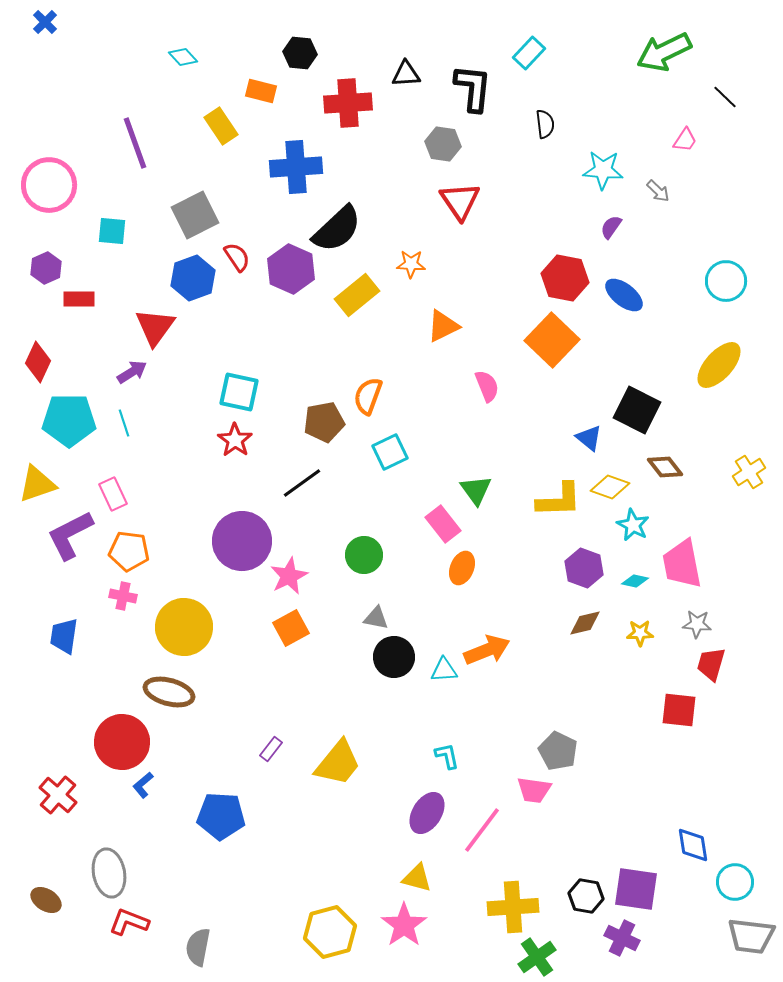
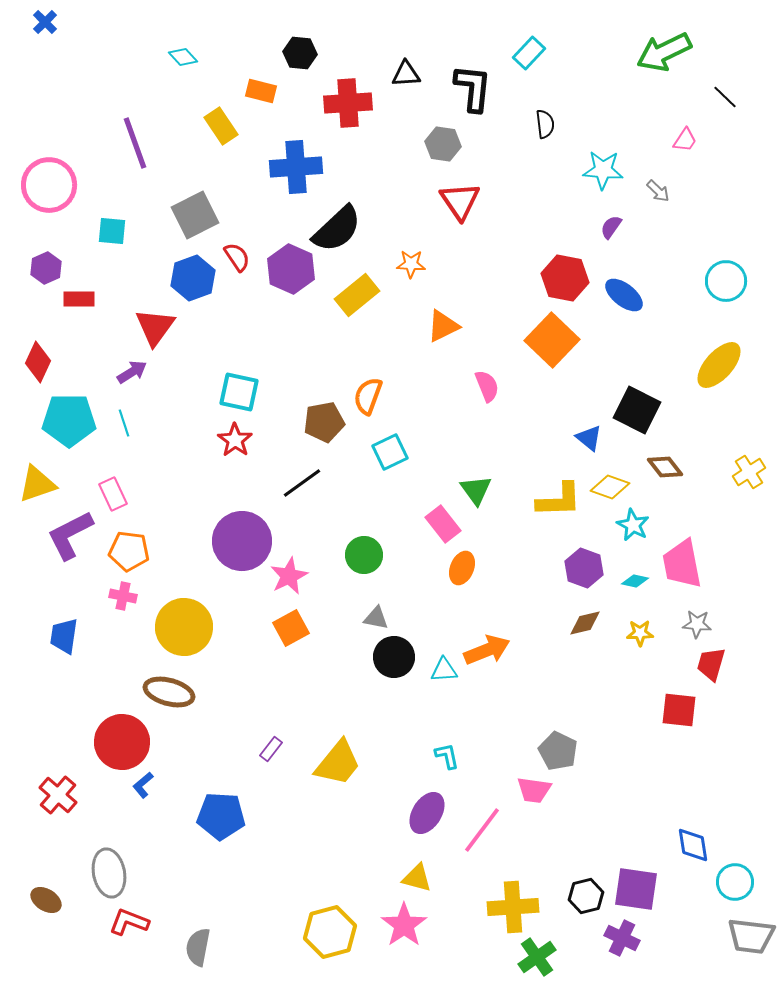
black hexagon at (586, 896): rotated 24 degrees counterclockwise
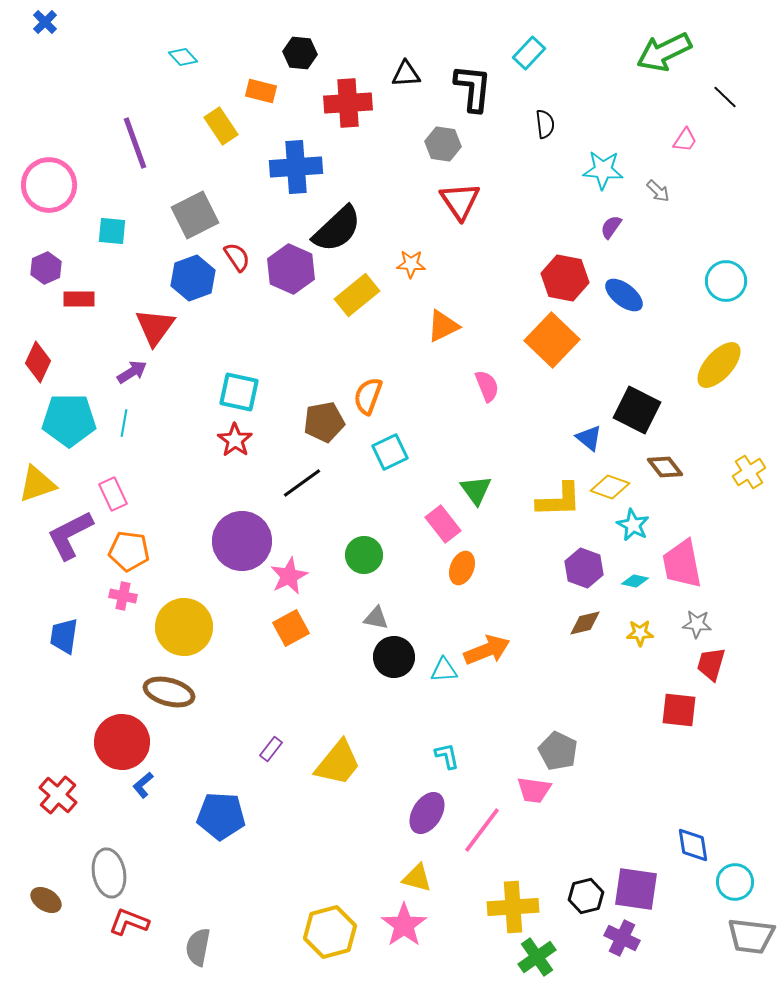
cyan line at (124, 423): rotated 28 degrees clockwise
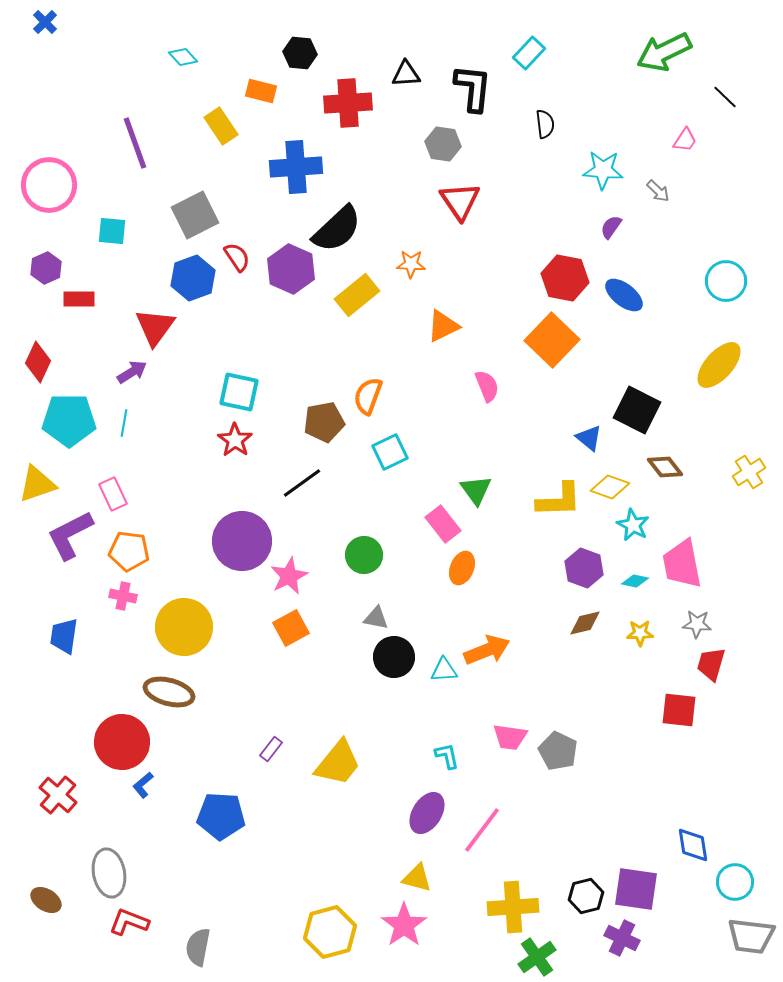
pink trapezoid at (534, 790): moved 24 px left, 53 px up
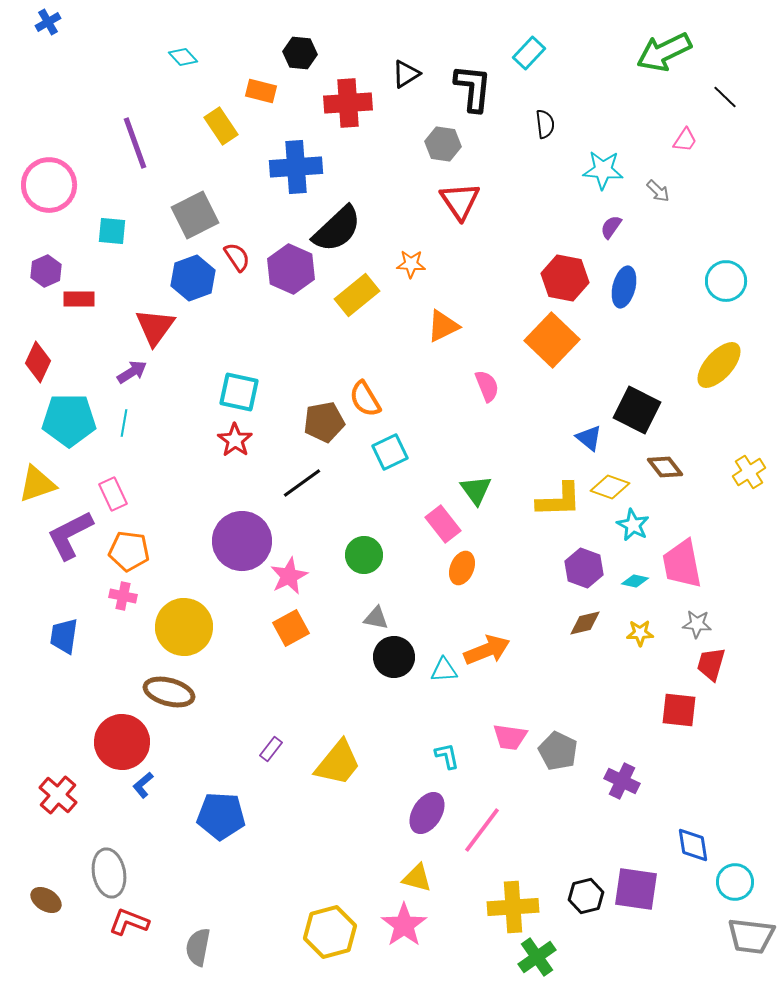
blue cross at (45, 22): moved 3 px right; rotated 15 degrees clockwise
black triangle at (406, 74): rotated 28 degrees counterclockwise
purple hexagon at (46, 268): moved 3 px down
blue ellipse at (624, 295): moved 8 px up; rotated 66 degrees clockwise
orange semicircle at (368, 396): moved 3 px left, 3 px down; rotated 51 degrees counterclockwise
purple cross at (622, 938): moved 157 px up
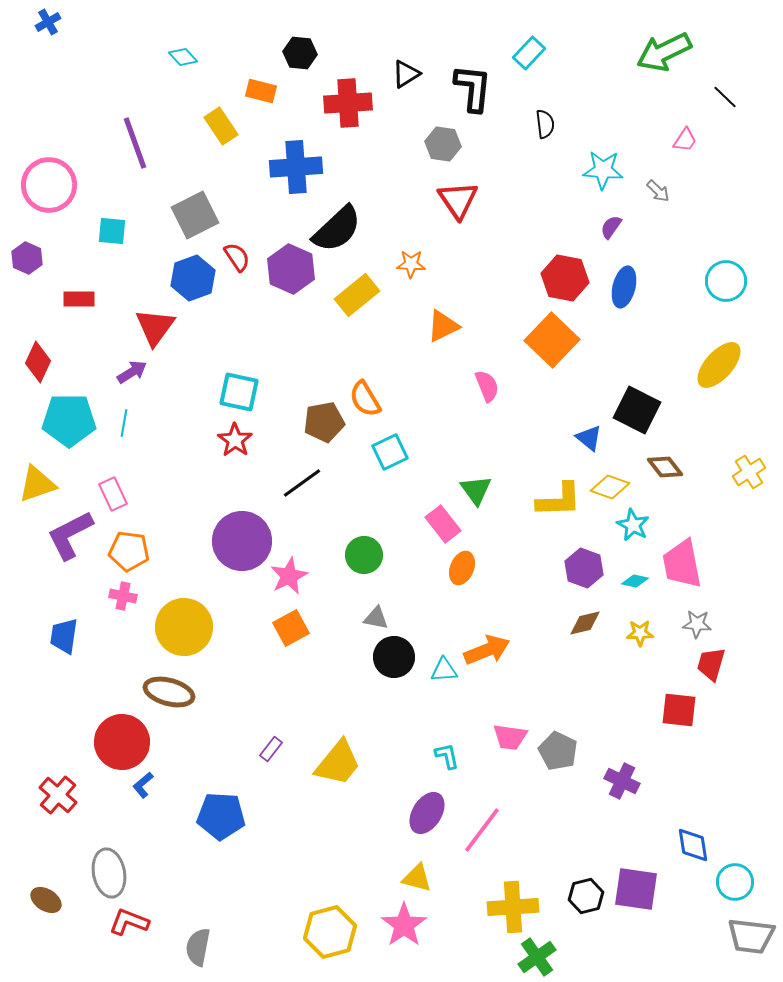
red triangle at (460, 201): moved 2 px left, 1 px up
purple hexagon at (46, 271): moved 19 px left, 13 px up; rotated 12 degrees counterclockwise
